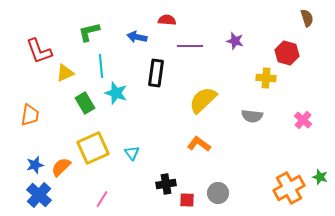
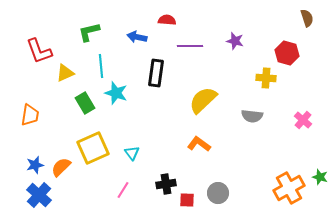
pink line: moved 21 px right, 9 px up
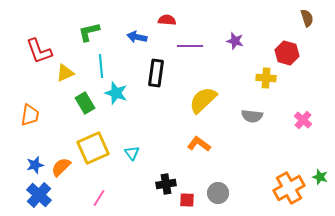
pink line: moved 24 px left, 8 px down
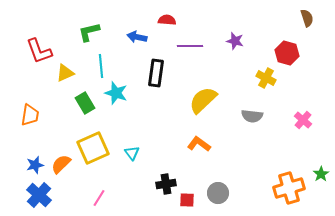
yellow cross: rotated 24 degrees clockwise
orange semicircle: moved 3 px up
green star: moved 1 px right, 3 px up; rotated 21 degrees clockwise
orange cross: rotated 12 degrees clockwise
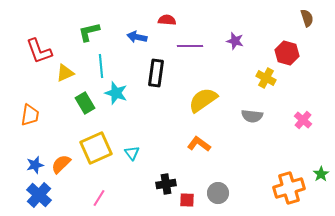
yellow semicircle: rotated 8 degrees clockwise
yellow square: moved 3 px right
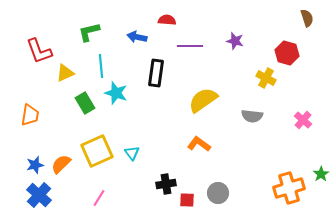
yellow square: moved 1 px right, 3 px down
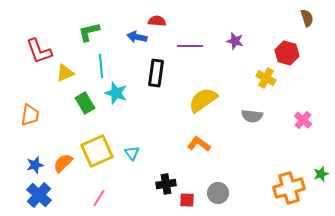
red semicircle: moved 10 px left, 1 px down
orange semicircle: moved 2 px right, 1 px up
green star: rotated 14 degrees clockwise
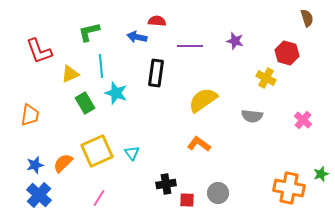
yellow triangle: moved 5 px right, 1 px down
orange cross: rotated 28 degrees clockwise
